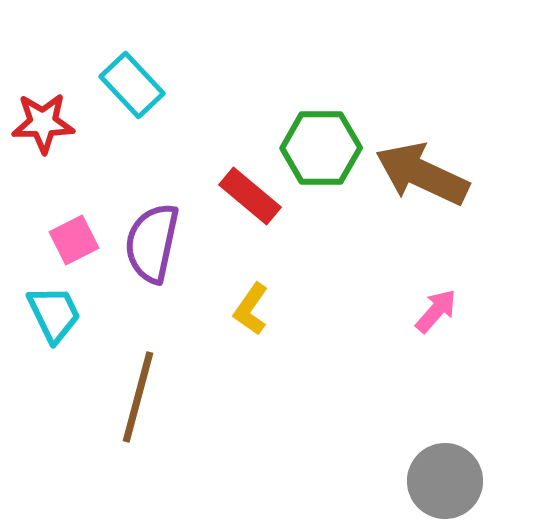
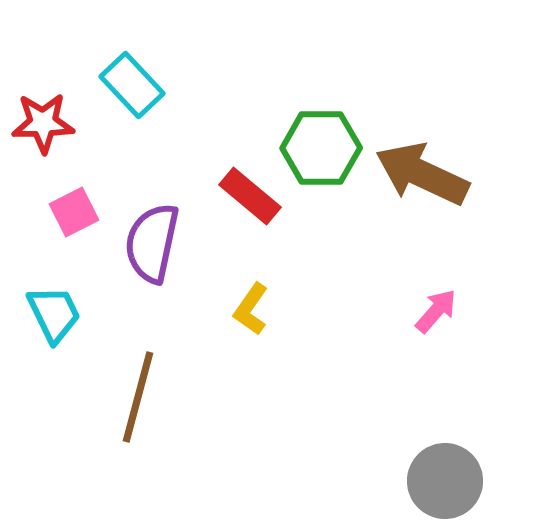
pink square: moved 28 px up
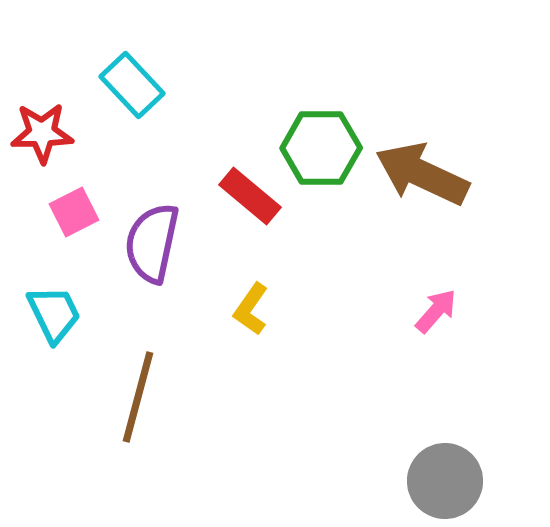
red star: moved 1 px left, 10 px down
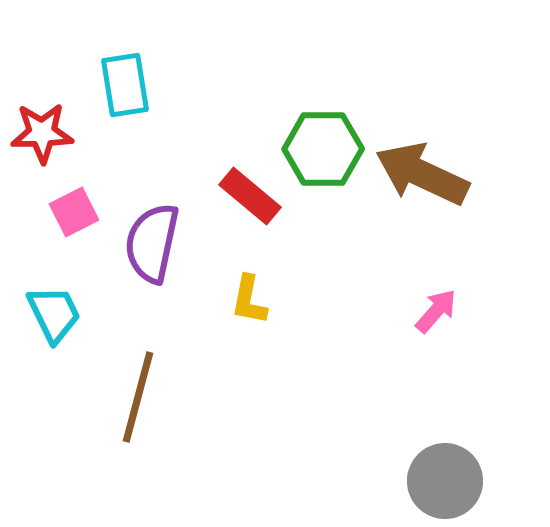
cyan rectangle: moved 7 px left; rotated 34 degrees clockwise
green hexagon: moved 2 px right, 1 px down
yellow L-shape: moved 2 px left, 9 px up; rotated 24 degrees counterclockwise
